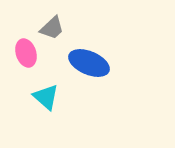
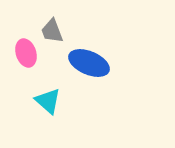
gray trapezoid: moved 3 px down; rotated 112 degrees clockwise
cyan triangle: moved 2 px right, 4 px down
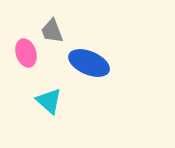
cyan triangle: moved 1 px right
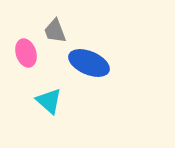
gray trapezoid: moved 3 px right
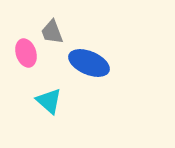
gray trapezoid: moved 3 px left, 1 px down
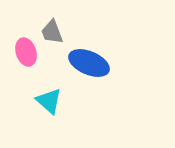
pink ellipse: moved 1 px up
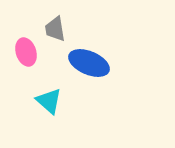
gray trapezoid: moved 3 px right, 3 px up; rotated 12 degrees clockwise
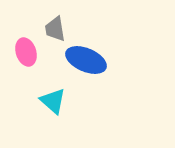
blue ellipse: moved 3 px left, 3 px up
cyan triangle: moved 4 px right
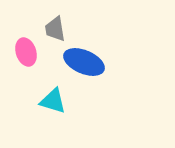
blue ellipse: moved 2 px left, 2 px down
cyan triangle: rotated 24 degrees counterclockwise
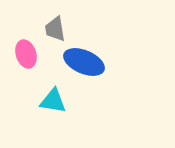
pink ellipse: moved 2 px down
cyan triangle: rotated 8 degrees counterclockwise
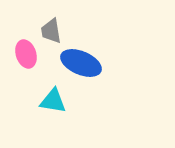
gray trapezoid: moved 4 px left, 2 px down
blue ellipse: moved 3 px left, 1 px down
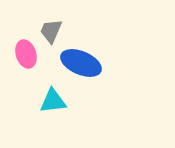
gray trapezoid: rotated 32 degrees clockwise
cyan triangle: rotated 16 degrees counterclockwise
